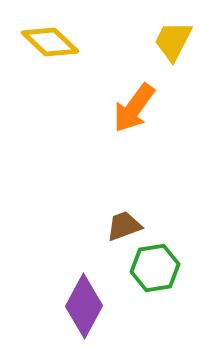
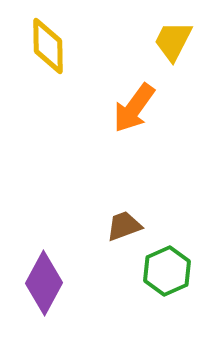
yellow diamond: moved 2 px left, 4 px down; rotated 46 degrees clockwise
green hexagon: moved 12 px right, 3 px down; rotated 15 degrees counterclockwise
purple diamond: moved 40 px left, 23 px up
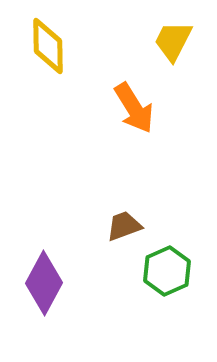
orange arrow: rotated 68 degrees counterclockwise
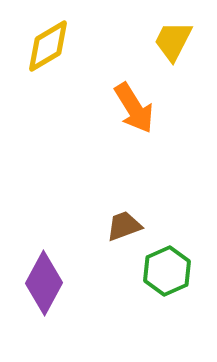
yellow diamond: rotated 60 degrees clockwise
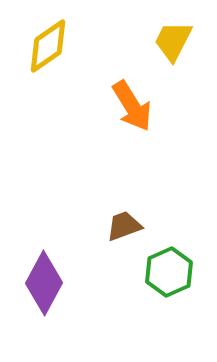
yellow diamond: rotated 4 degrees counterclockwise
orange arrow: moved 2 px left, 2 px up
green hexagon: moved 2 px right, 1 px down
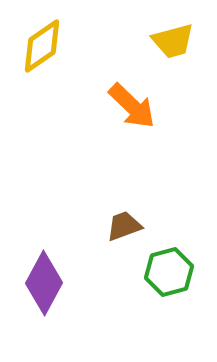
yellow trapezoid: rotated 132 degrees counterclockwise
yellow diamond: moved 6 px left
orange arrow: rotated 14 degrees counterclockwise
green hexagon: rotated 9 degrees clockwise
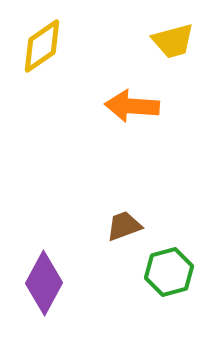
orange arrow: rotated 140 degrees clockwise
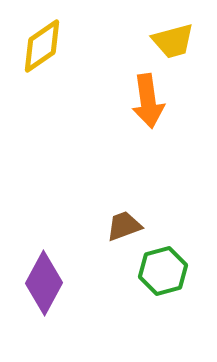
orange arrow: moved 16 px right, 5 px up; rotated 102 degrees counterclockwise
green hexagon: moved 6 px left, 1 px up
